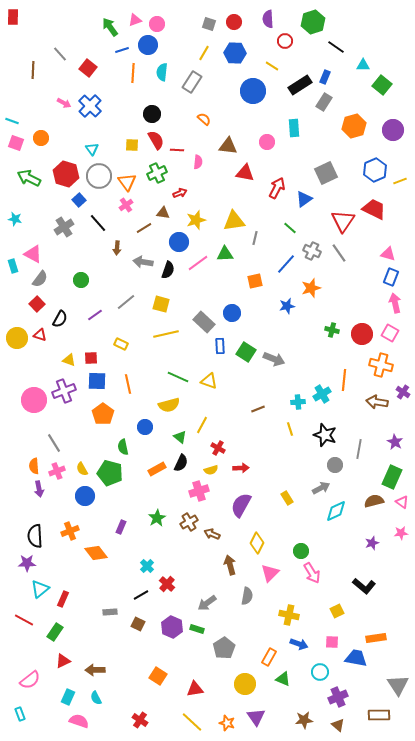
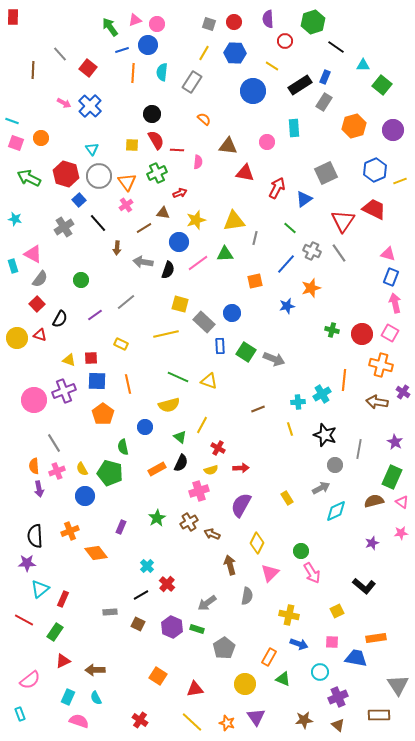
yellow square at (161, 304): moved 19 px right
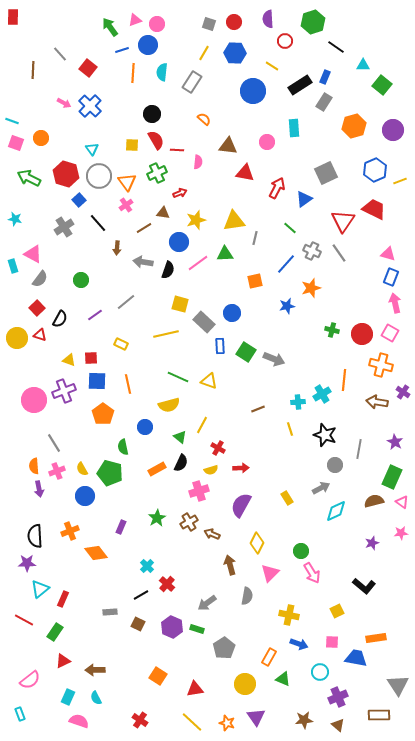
red square at (37, 304): moved 4 px down
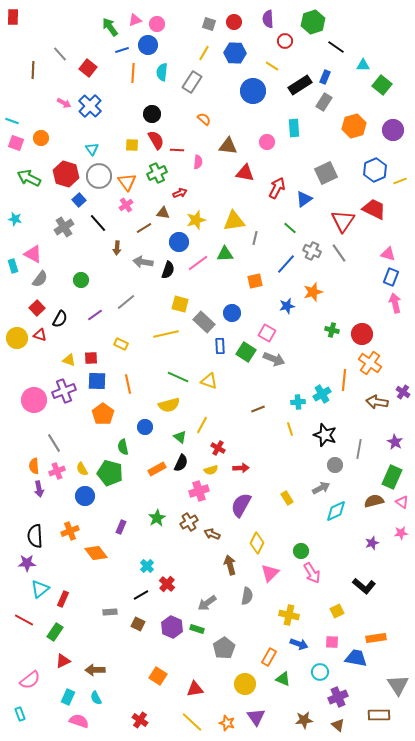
orange star at (311, 288): moved 2 px right, 4 px down
pink square at (390, 333): moved 123 px left
orange cross at (381, 365): moved 11 px left, 2 px up; rotated 20 degrees clockwise
